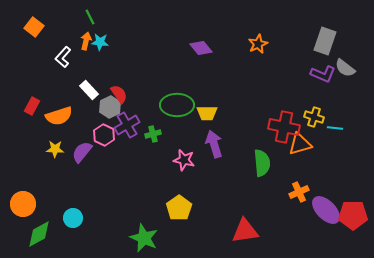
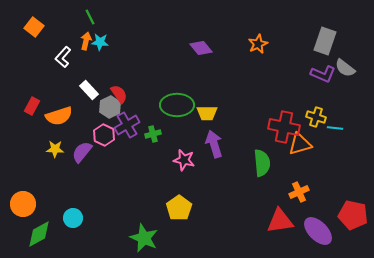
yellow cross: moved 2 px right
purple ellipse: moved 8 px left, 21 px down
red pentagon: rotated 12 degrees clockwise
red triangle: moved 35 px right, 10 px up
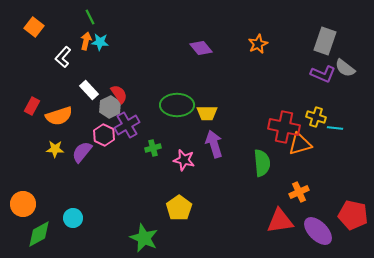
green cross: moved 14 px down
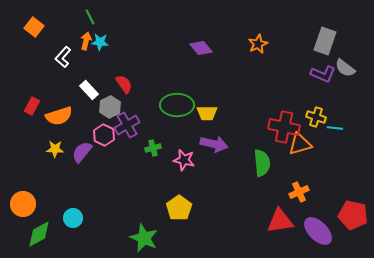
red semicircle: moved 5 px right, 10 px up
purple arrow: rotated 120 degrees clockwise
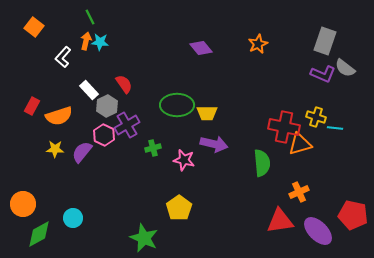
gray hexagon: moved 3 px left, 1 px up
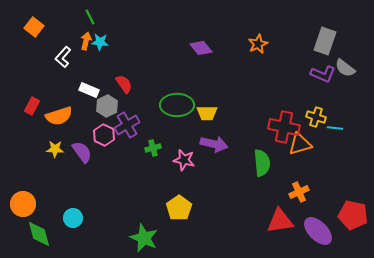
white rectangle: rotated 24 degrees counterclockwise
purple semicircle: rotated 105 degrees clockwise
green diamond: rotated 76 degrees counterclockwise
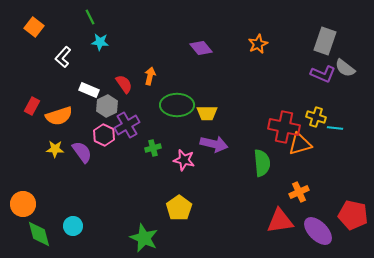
orange arrow: moved 64 px right, 35 px down
cyan circle: moved 8 px down
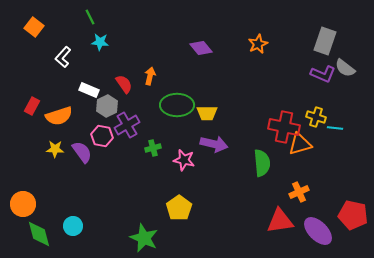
pink hexagon: moved 2 px left, 1 px down; rotated 15 degrees counterclockwise
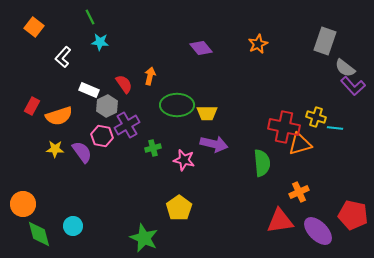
purple L-shape: moved 30 px right, 12 px down; rotated 25 degrees clockwise
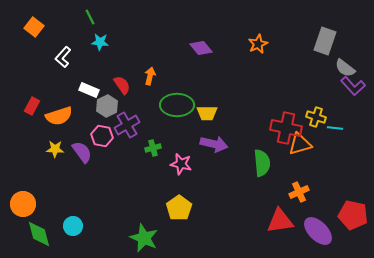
red semicircle: moved 2 px left, 1 px down
red cross: moved 2 px right, 1 px down
pink star: moved 3 px left, 4 px down
